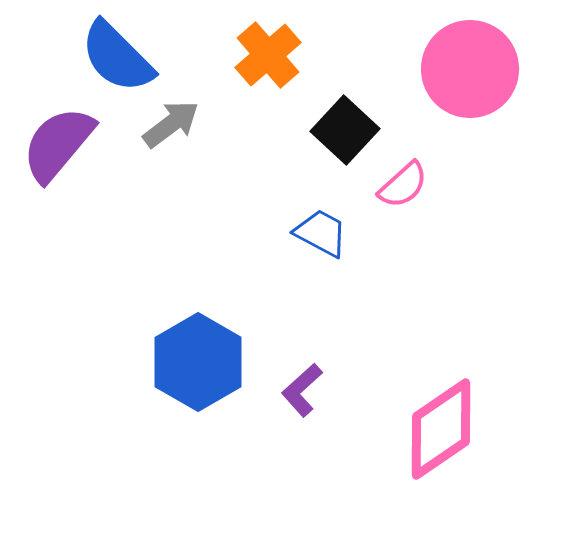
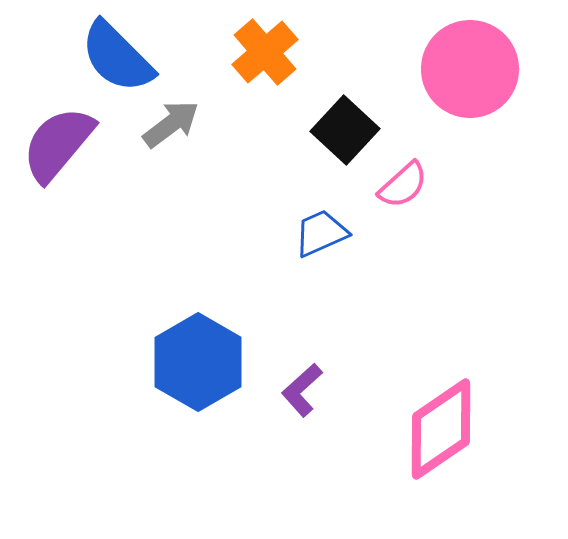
orange cross: moved 3 px left, 3 px up
blue trapezoid: rotated 52 degrees counterclockwise
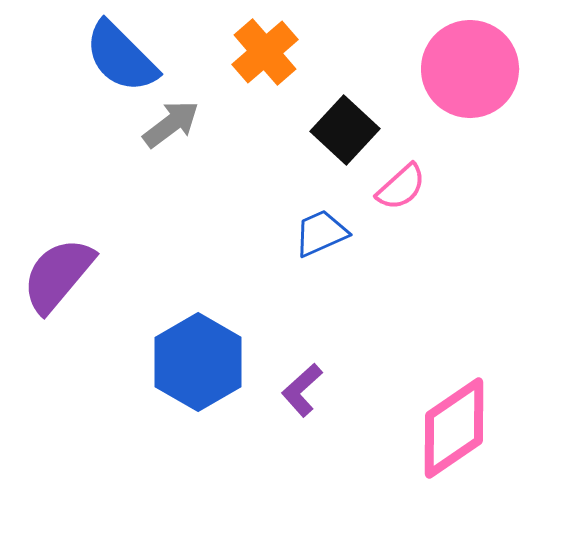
blue semicircle: moved 4 px right
purple semicircle: moved 131 px down
pink semicircle: moved 2 px left, 2 px down
pink diamond: moved 13 px right, 1 px up
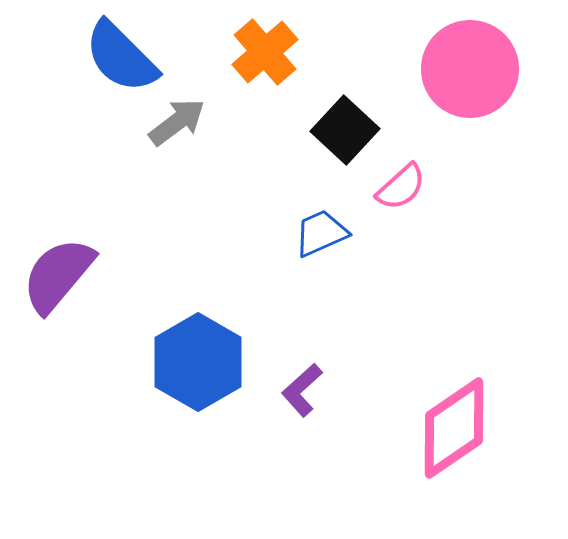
gray arrow: moved 6 px right, 2 px up
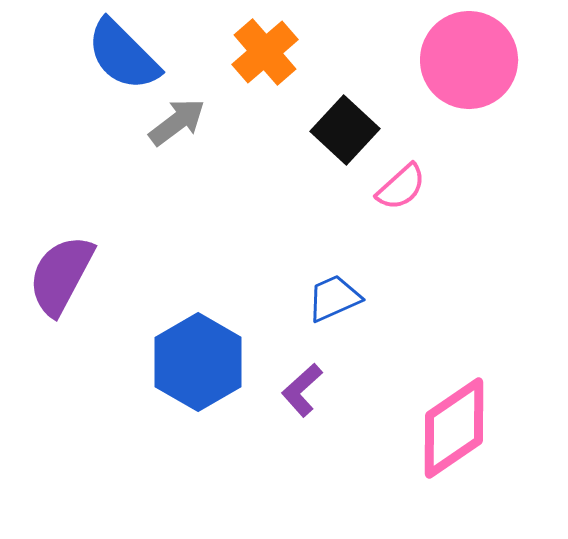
blue semicircle: moved 2 px right, 2 px up
pink circle: moved 1 px left, 9 px up
blue trapezoid: moved 13 px right, 65 px down
purple semicircle: moved 3 px right; rotated 12 degrees counterclockwise
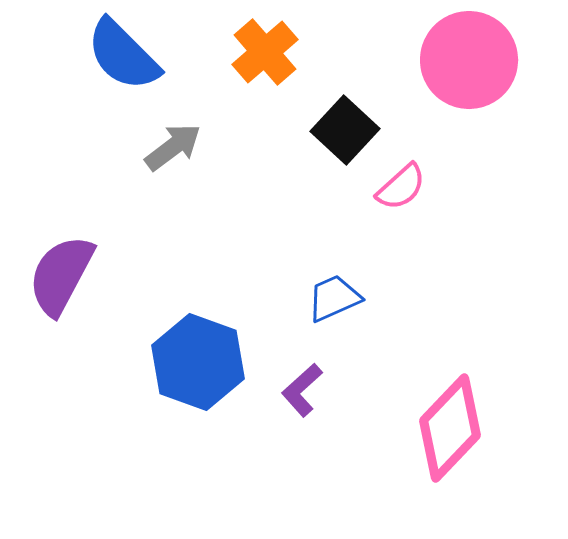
gray arrow: moved 4 px left, 25 px down
blue hexagon: rotated 10 degrees counterclockwise
pink diamond: moved 4 px left; rotated 12 degrees counterclockwise
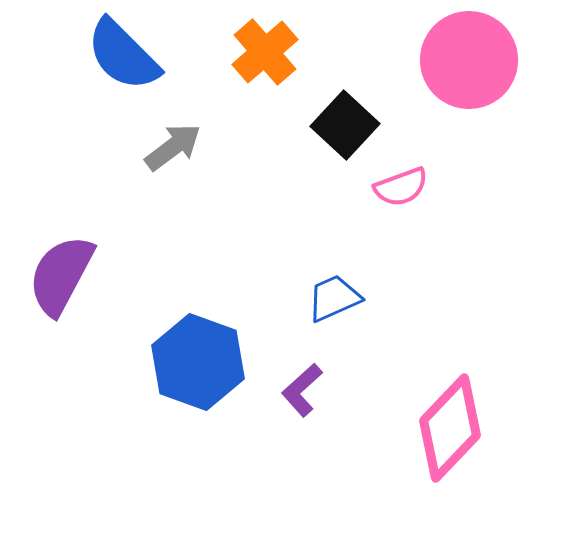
black square: moved 5 px up
pink semicircle: rotated 22 degrees clockwise
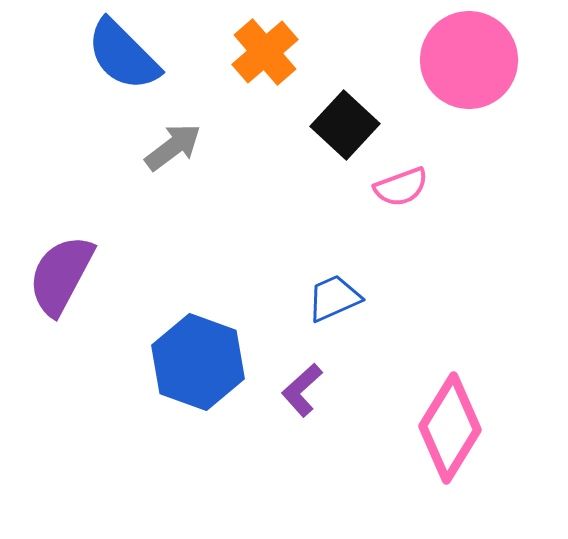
pink diamond: rotated 12 degrees counterclockwise
